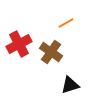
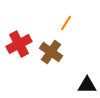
orange line: rotated 28 degrees counterclockwise
black triangle: moved 17 px right; rotated 18 degrees clockwise
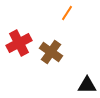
orange line: moved 1 px right, 10 px up
red cross: moved 1 px up
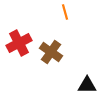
orange line: moved 2 px left, 1 px up; rotated 49 degrees counterclockwise
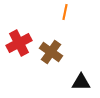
orange line: rotated 28 degrees clockwise
black triangle: moved 6 px left, 3 px up
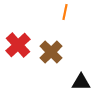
red cross: moved 1 px left, 2 px down; rotated 15 degrees counterclockwise
brown cross: rotated 10 degrees clockwise
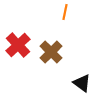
black triangle: moved 1 px right, 1 px down; rotated 36 degrees clockwise
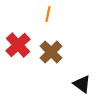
orange line: moved 17 px left, 2 px down
black triangle: moved 1 px down
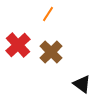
orange line: rotated 21 degrees clockwise
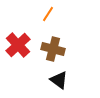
brown cross: moved 2 px right, 3 px up; rotated 30 degrees counterclockwise
black triangle: moved 23 px left, 4 px up
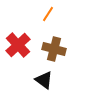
brown cross: moved 1 px right
black triangle: moved 15 px left
